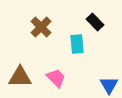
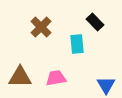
pink trapezoid: rotated 55 degrees counterclockwise
blue triangle: moved 3 px left
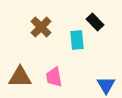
cyan rectangle: moved 4 px up
pink trapezoid: moved 2 px left, 1 px up; rotated 90 degrees counterclockwise
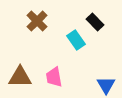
brown cross: moved 4 px left, 6 px up
cyan rectangle: moved 1 px left; rotated 30 degrees counterclockwise
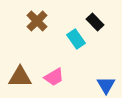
cyan rectangle: moved 1 px up
pink trapezoid: rotated 110 degrees counterclockwise
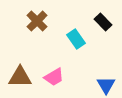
black rectangle: moved 8 px right
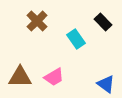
blue triangle: moved 1 px up; rotated 24 degrees counterclockwise
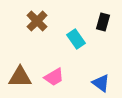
black rectangle: rotated 60 degrees clockwise
blue triangle: moved 5 px left, 1 px up
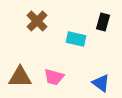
cyan rectangle: rotated 42 degrees counterclockwise
pink trapezoid: rotated 45 degrees clockwise
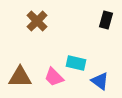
black rectangle: moved 3 px right, 2 px up
cyan rectangle: moved 24 px down
pink trapezoid: rotated 30 degrees clockwise
blue triangle: moved 1 px left, 2 px up
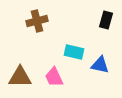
brown cross: rotated 30 degrees clockwise
cyan rectangle: moved 2 px left, 11 px up
pink trapezoid: rotated 20 degrees clockwise
blue triangle: moved 16 px up; rotated 24 degrees counterclockwise
